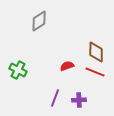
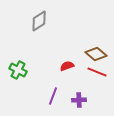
brown diamond: moved 2 px down; rotated 50 degrees counterclockwise
red line: moved 2 px right
purple line: moved 2 px left, 2 px up
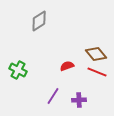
brown diamond: rotated 10 degrees clockwise
purple line: rotated 12 degrees clockwise
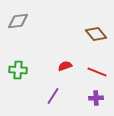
gray diamond: moved 21 px left; rotated 25 degrees clockwise
brown diamond: moved 20 px up
red semicircle: moved 2 px left
green cross: rotated 24 degrees counterclockwise
purple cross: moved 17 px right, 2 px up
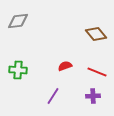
purple cross: moved 3 px left, 2 px up
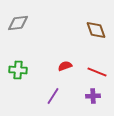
gray diamond: moved 2 px down
brown diamond: moved 4 px up; rotated 20 degrees clockwise
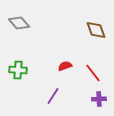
gray diamond: moved 1 px right; rotated 55 degrees clockwise
red line: moved 4 px left, 1 px down; rotated 30 degrees clockwise
purple cross: moved 6 px right, 3 px down
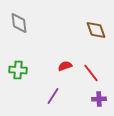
gray diamond: rotated 35 degrees clockwise
red line: moved 2 px left
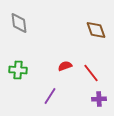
purple line: moved 3 px left
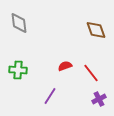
purple cross: rotated 24 degrees counterclockwise
